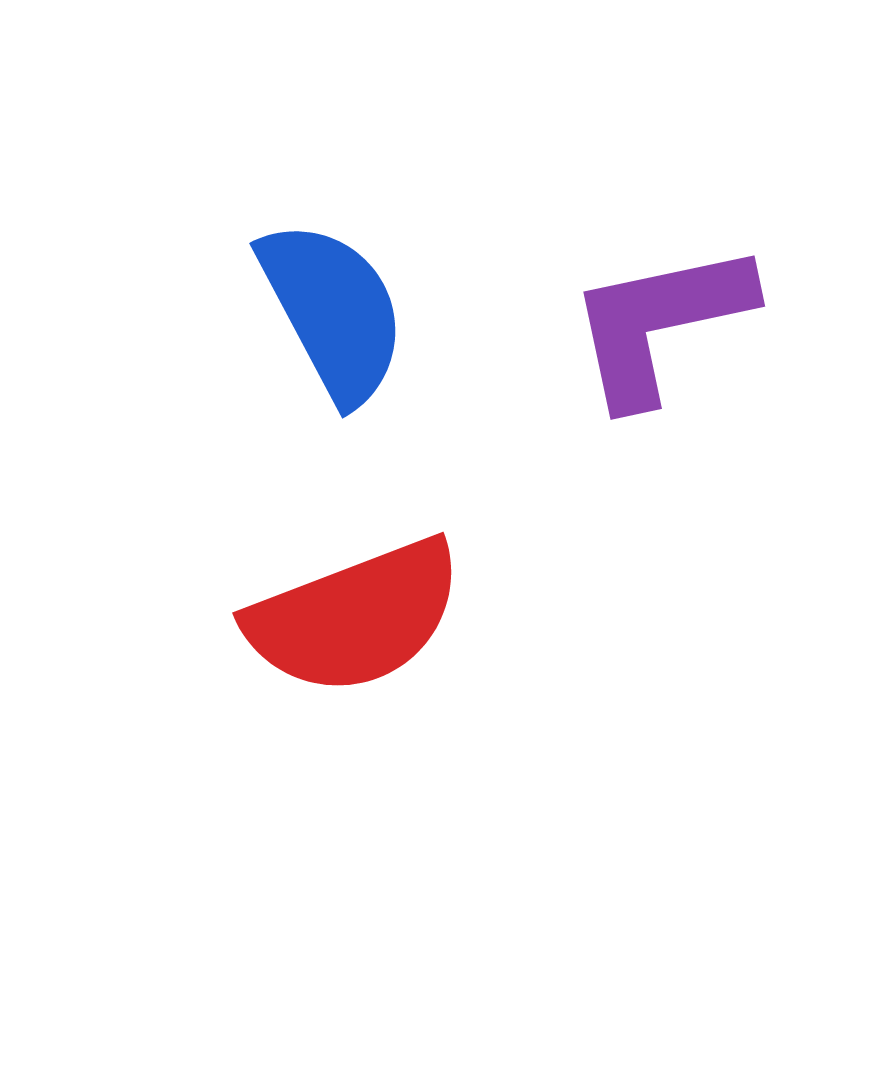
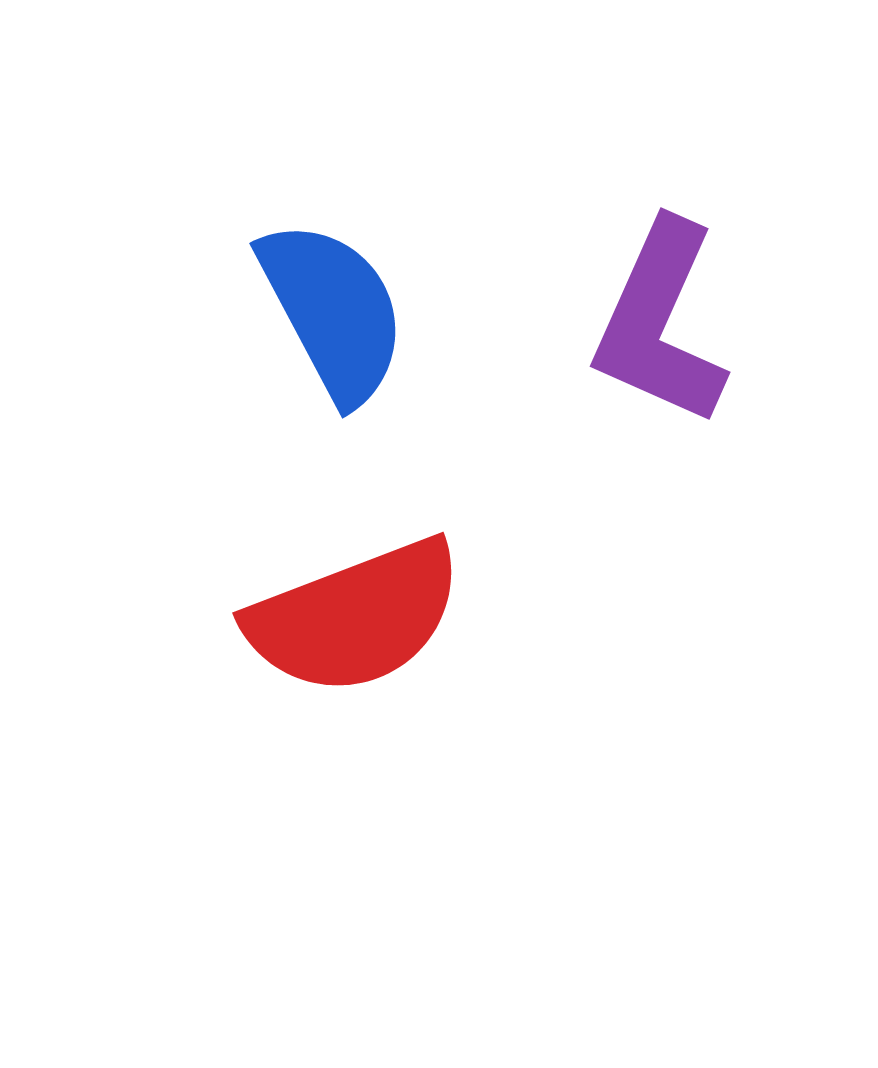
purple L-shape: rotated 54 degrees counterclockwise
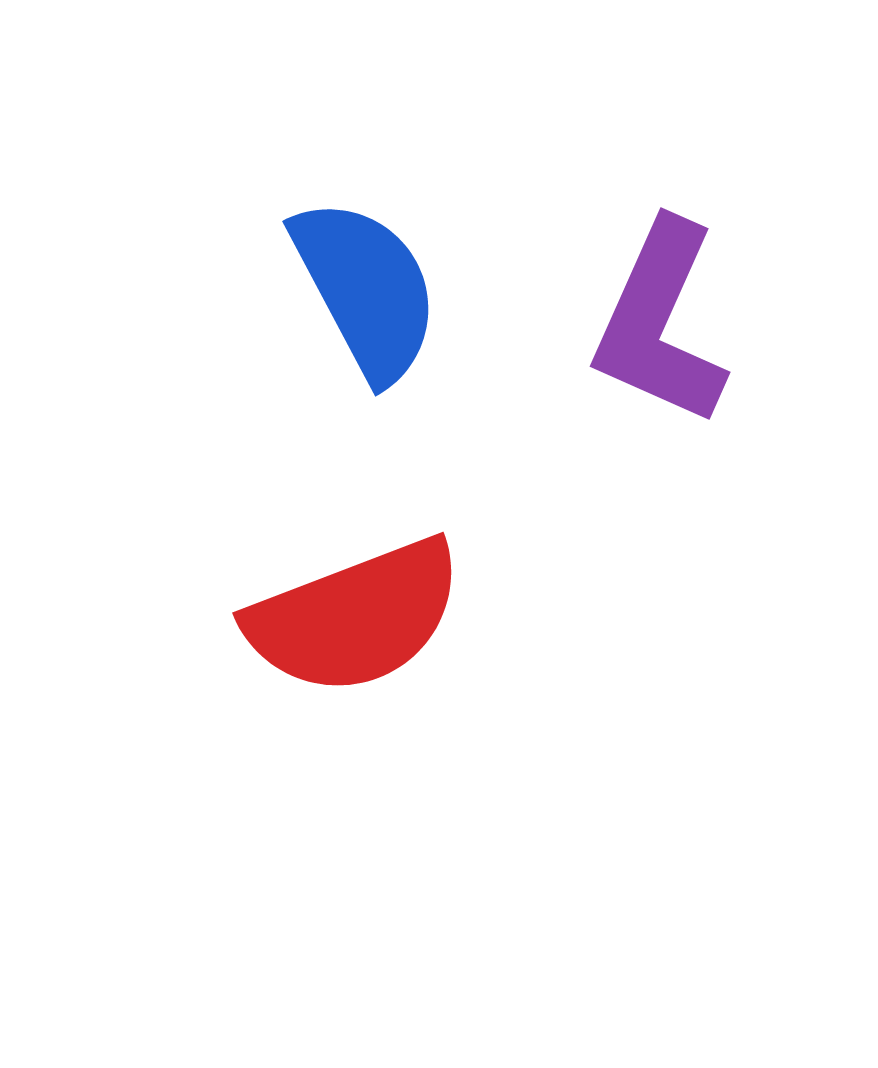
blue semicircle: moved 33 px right, 22 px up
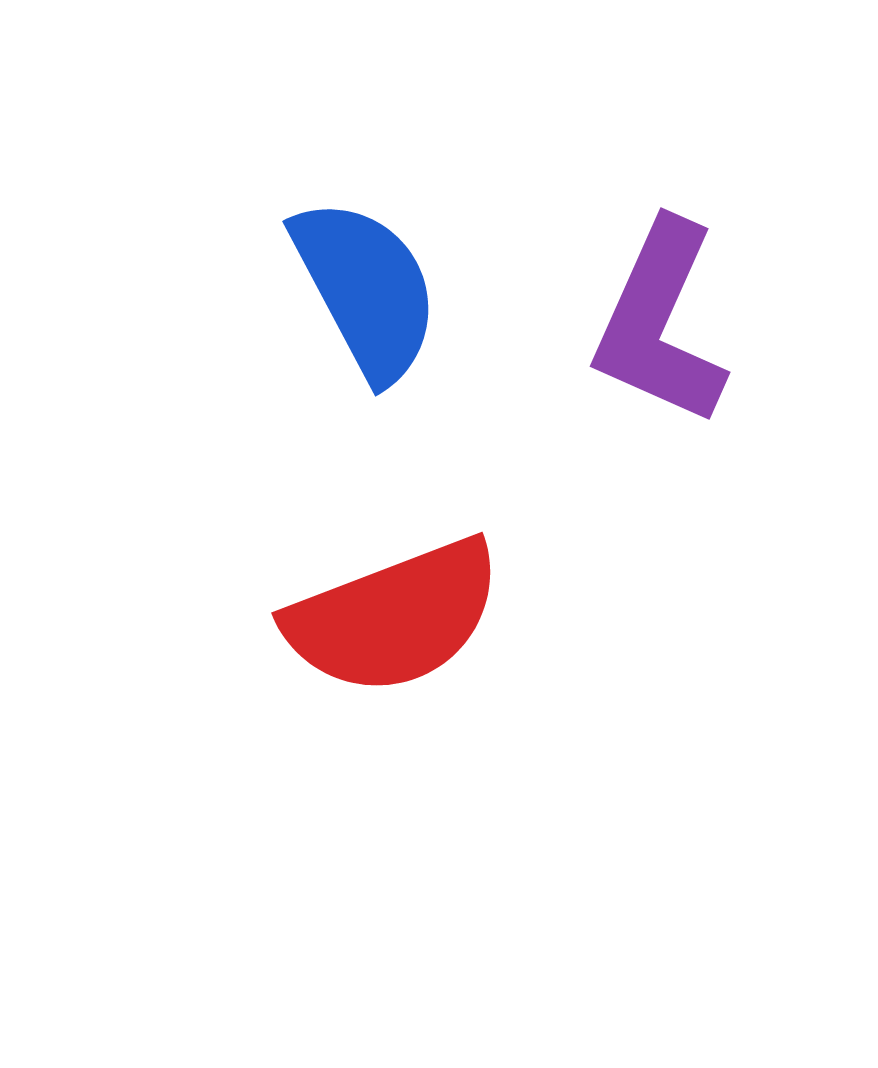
red semicircle: moved 39 px right
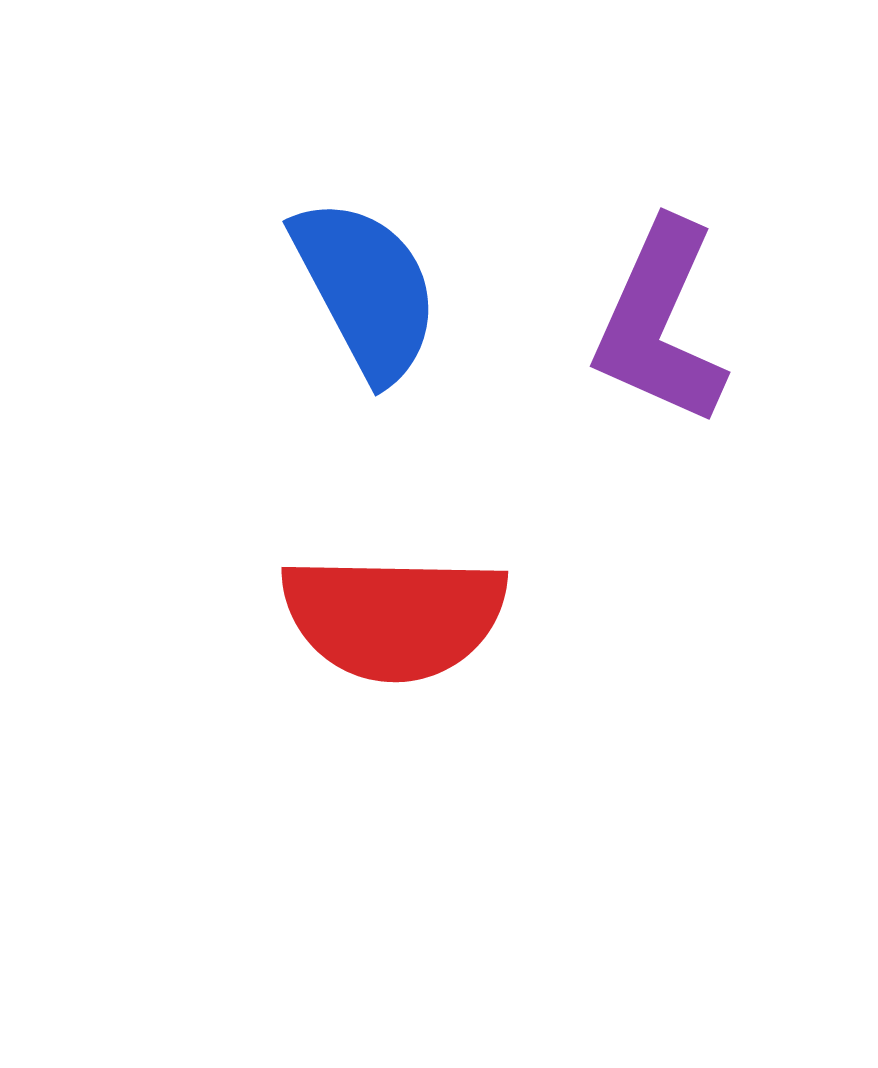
red semicircle: rotated 22 degrees clockwise
